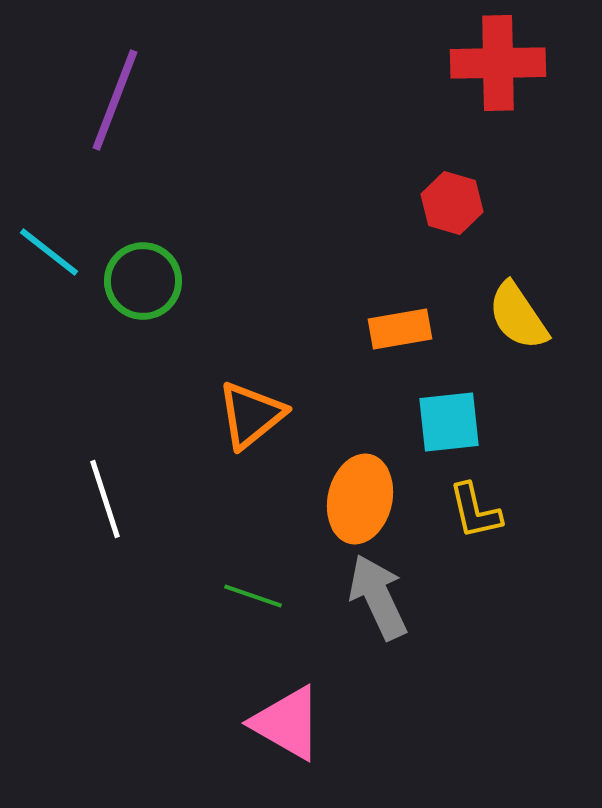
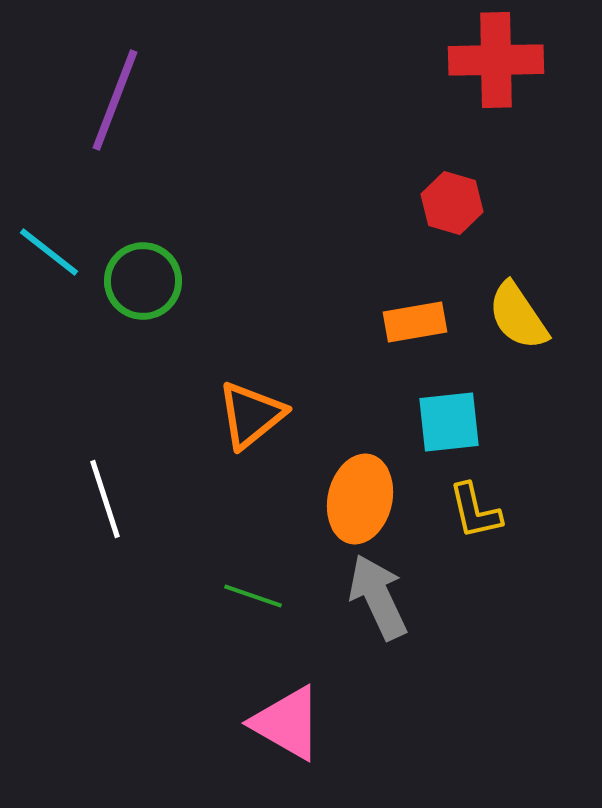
red cross: moved 2 px left, 3 px up
orange rectangle: moved 15 px right, 7 px up
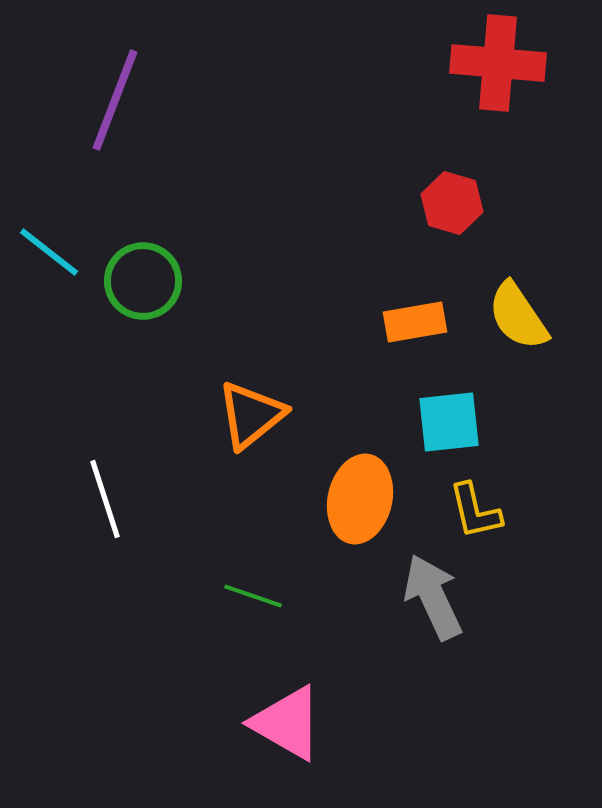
red cross: moved 2 px right, 3 px down; rotated 6 degrees clockwise
gray arrow: moved 55 px right
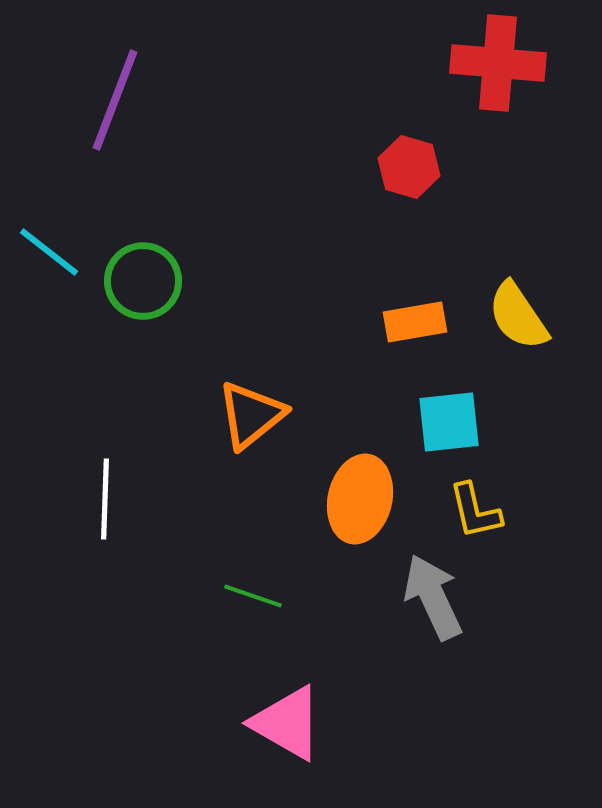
red hexagon: moved 43 px left, 36 px up
white line: rotated 20 degrees clockwise
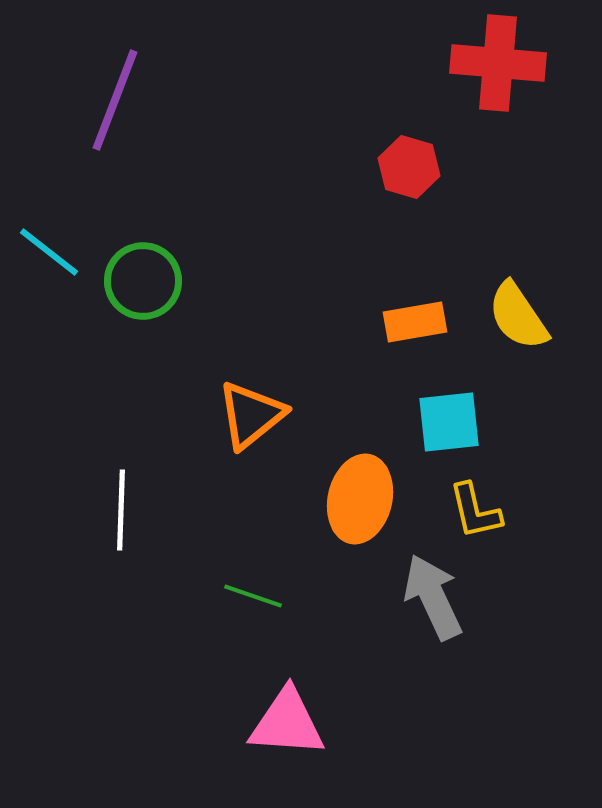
white line: moved 16 px right, 11 px down
pink triangle: rotated 26 degrees counterclockwise
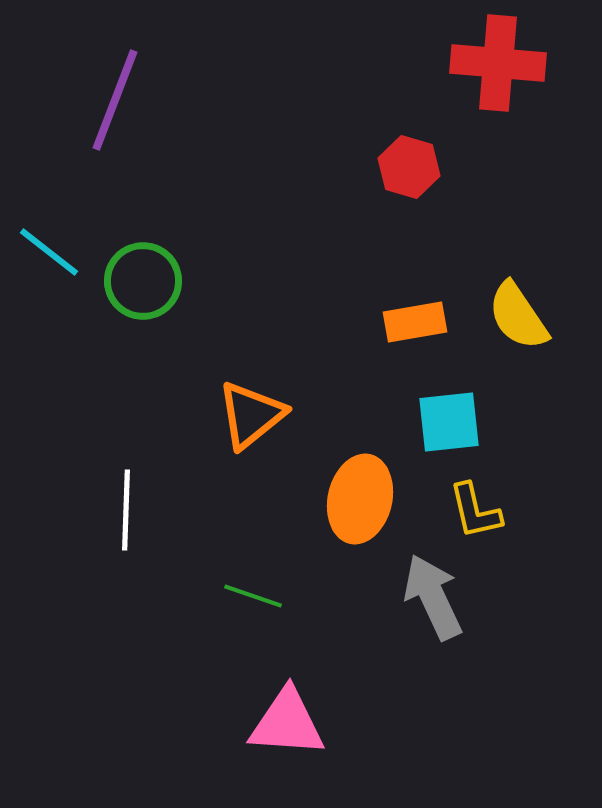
white line: moved 5 px right
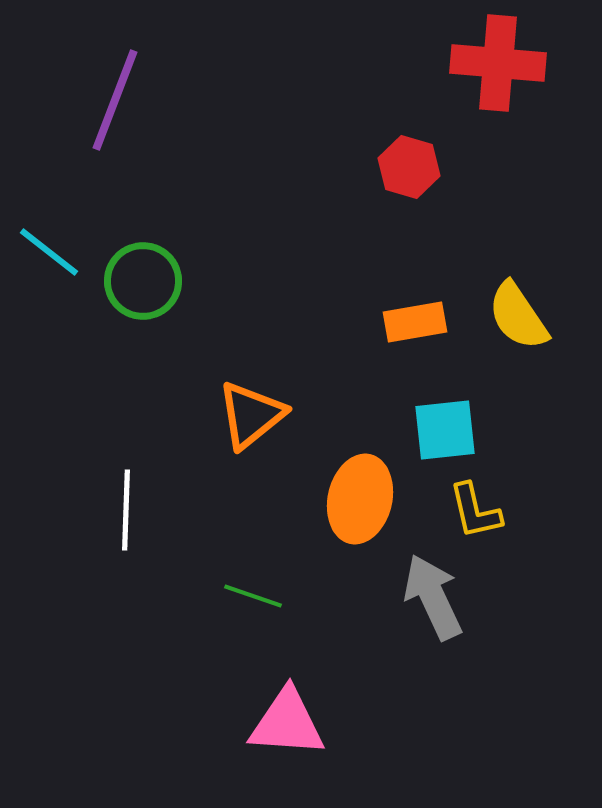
cyan square: moved 4 px left, 8 px down
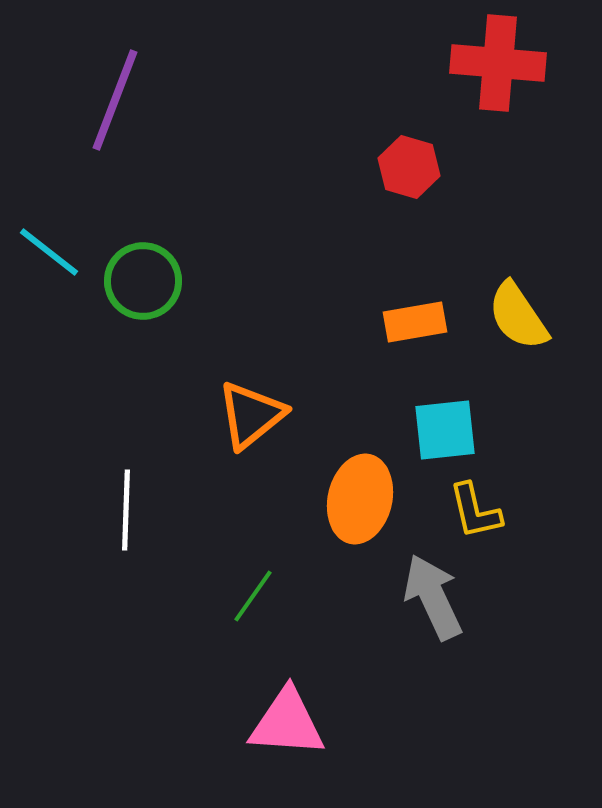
green line: rotated 74 degrees counterclockwise
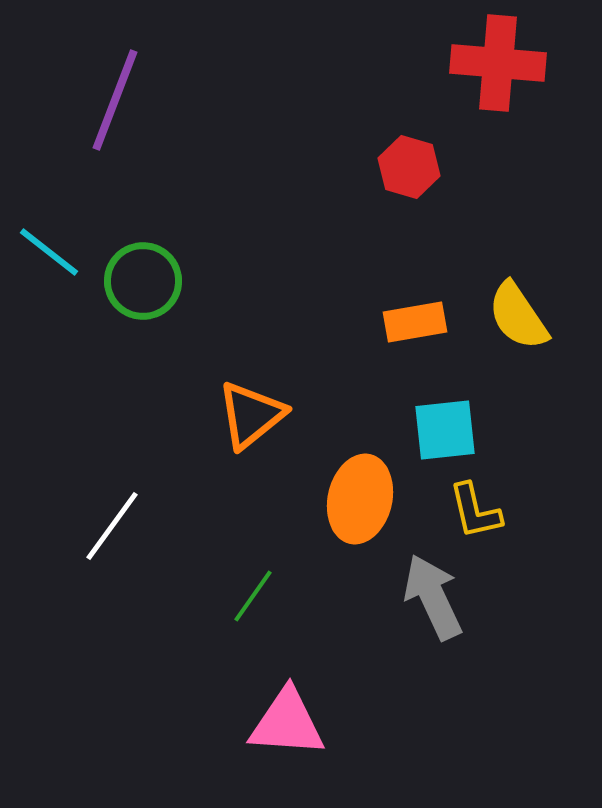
white line: moved 14 px left, 16 px down; rotated 34 degrees clockwise
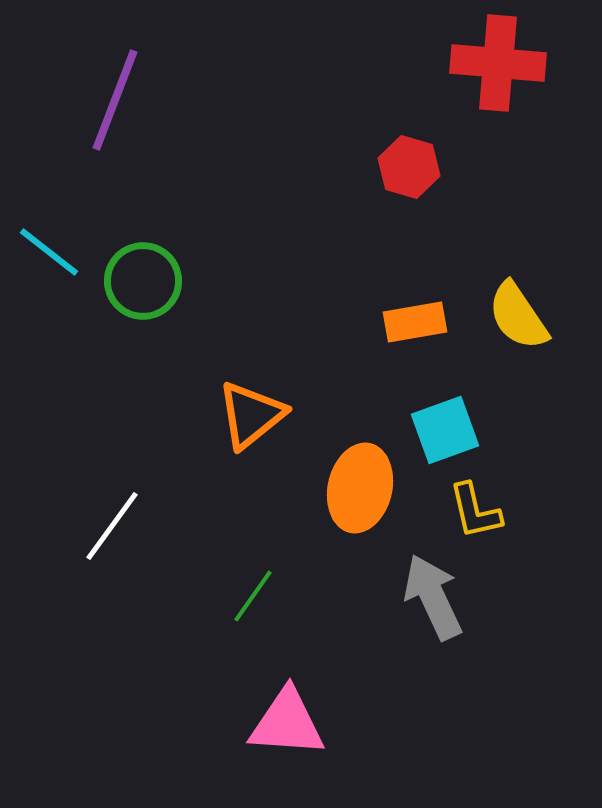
cyan square: rotated 14 degrees counterclockwise
orange ellipse: moved 11 px up
